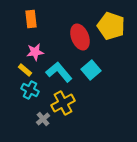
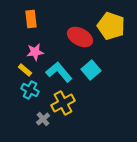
red ellipse: rotated 40 degrees counterclockwise
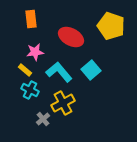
red ellipse: moved 9 px left
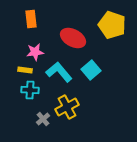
yellow pentagon: moved 1 px right, 1 px up
red ellipse: moved 2 px right, 1 px down
yellow rectangle: rotated 32 degrees counterclockwise
cyan cross: rotated 24 degrees counterclockwise
yellow cross: moved 4 px right, 4 px down
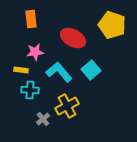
yellow rectangle: moved 4 px left
yellow cross: moved 1 px up
